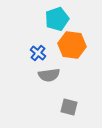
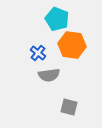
cyan pentagon: rotated 30 degrees counterclockwise
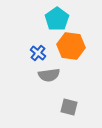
cyan pentagon: rotated 15 degrees clockwise
orange hexagon: moved 1 px left, 1 px down
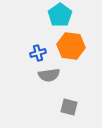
cyan pentagon: moved 3 px right, 4 px up
blue cross: rotated 35 degrees clockwise
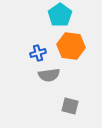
gray square: moved 1 px right, 1 px up
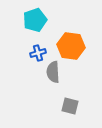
cyan pentagon: moved 25 px left, 5 px down; rotated 15 degrees clockwise
gray semicircle: moved 4 px right, 3 px up; rotated 95 degrees clockwise
